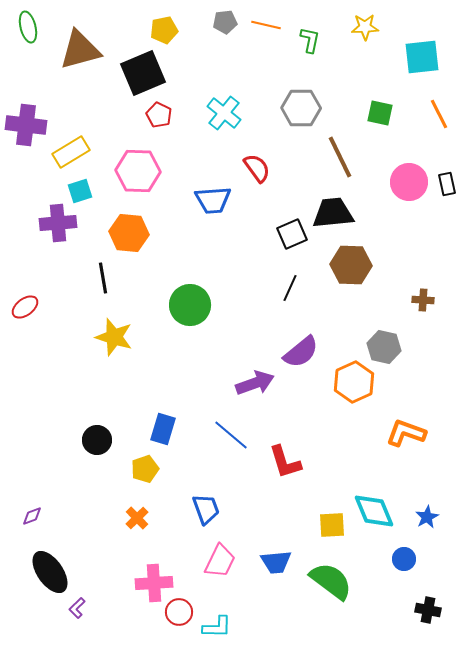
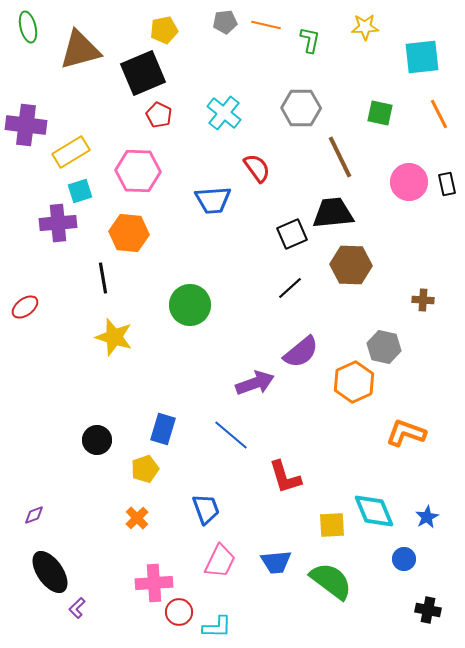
black line at (290, 288): rotated 24 degrees clockwise
red L-shape at (285, 462): moved 15 px down
purple diamond at (32, 516): moved 2 px right, 1 px up
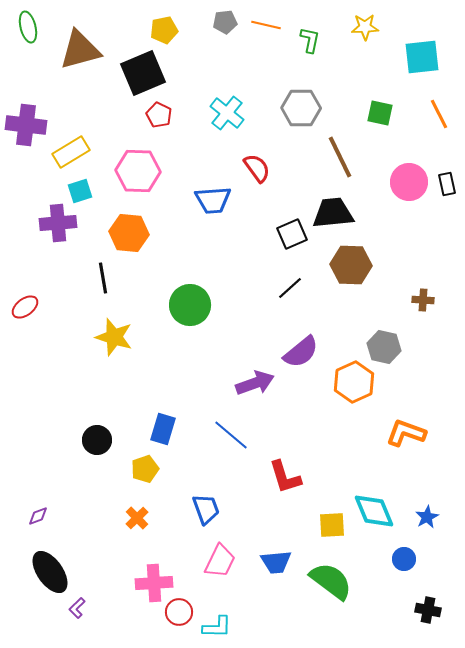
cyan cross at (224, 113): moved 3 px right
purple diamond at (34, 515): moved 4 px right, 1 px down
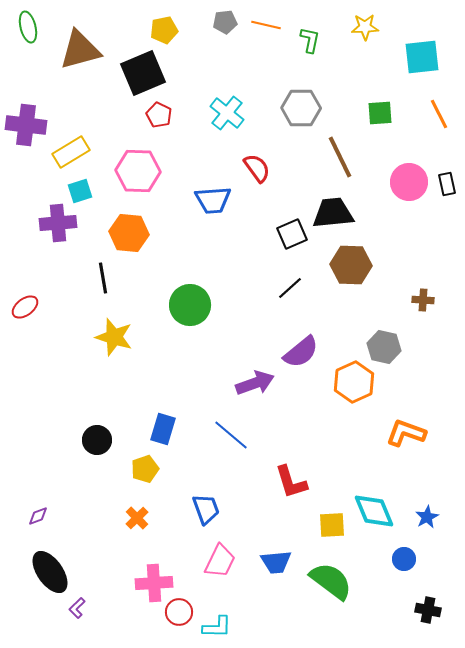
green square at (380, 113): rotated 16 degrees counterclockwise
red L-shape at (285, 477): moved 6 px right, 5 px down
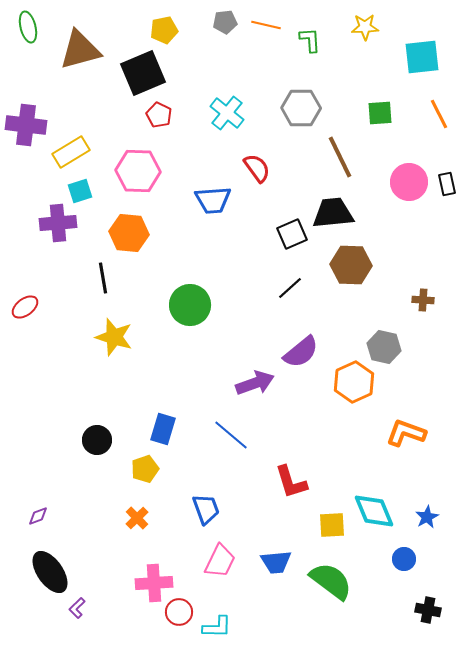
green L-shape at (310, 40): rotated 16 degrees counterclockwise
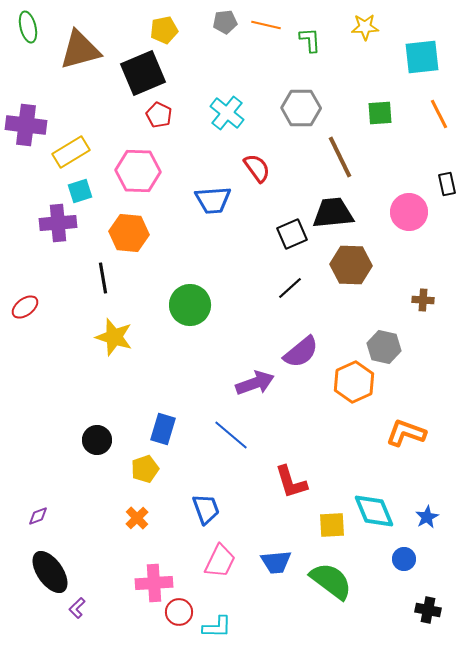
pink circle at (409, 182): moved 30 px down
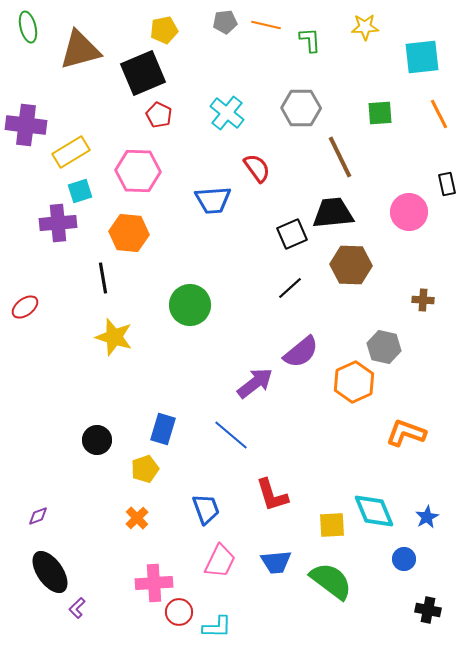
purple arrow at (255, 383): rotated 18 degrees counterclockwise
red L-shape at (291, 482): moved 19 px left, 13 px down
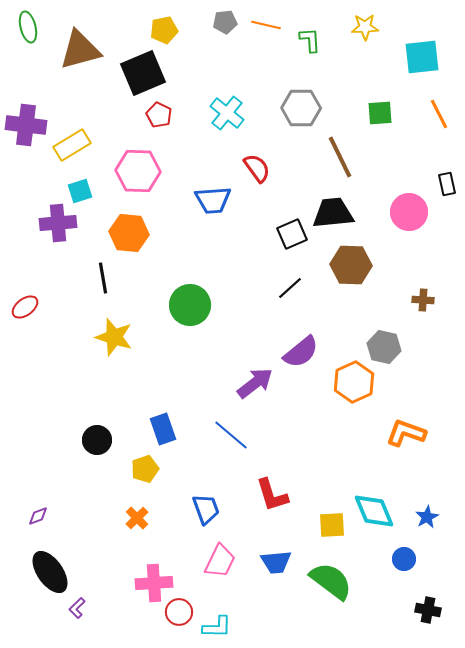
yellow rectangle at (71, 152): moved 1 px right, 7 px up
blue rectangle at (163, 429): rotated 36 degrees counterclockwise
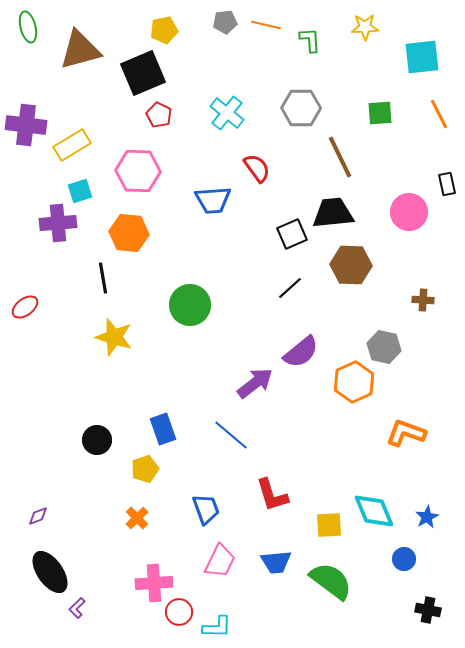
yellow square at (332, 525): moved 3 px left
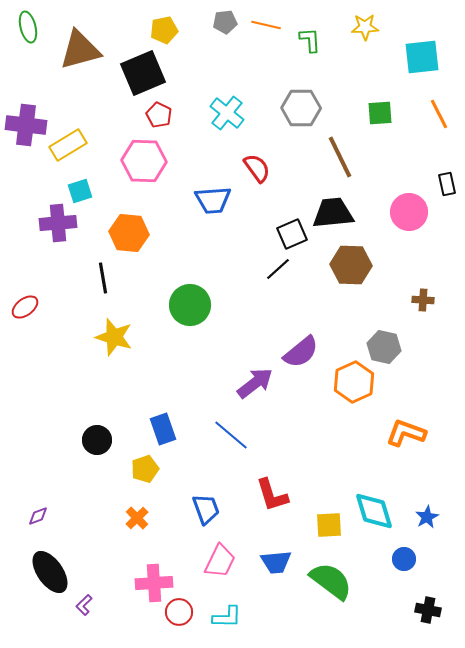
yellow rectangle at (72, 145): moved 4 px left
pink hexagon at (138, 171): moved 6 px right, 10 px up
black line at (290, 288): moved 12 px left, 19 px up
cyan diamond at (374, 511): rotated 6 degrees clockwise
purple L-shape at (77, 608): moved 7 px right, 3 px up
cyan L-shape at (217, 627): moved 10 px right, 10 px up
